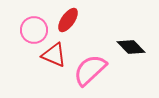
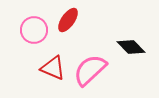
red triangle: moved 1 px left, 13 px down
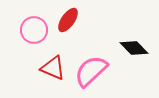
black diamond: moved 3 px right, 1 px down
pink semicircle: moved 1 px right, 1 px down
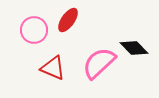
pink semicircle: moved 8 px right, 8 px up
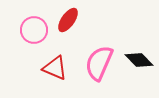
black diamond: moved 5 px right, 12 px down
pink semicircle: rotated 24 degrees counterclockwise
red triangle: moved 2 px right
